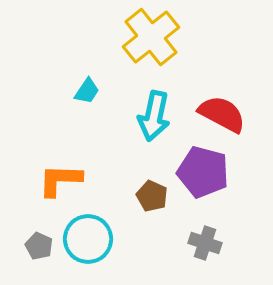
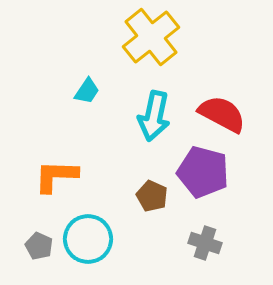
orange L-shape: moved 4 px left, 4 px up
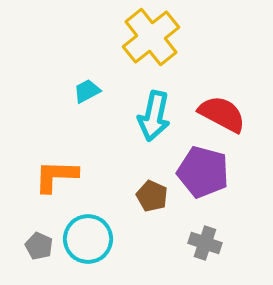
cyan trapezoid: rotated 152 degrees counterclockwise
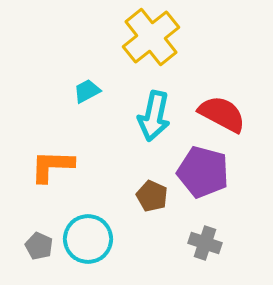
orange L-shape: moved 4 px left, 10 px up
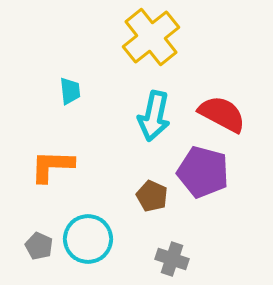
cyan trapezoid: moved 17 px left; rotated 112 degrees clockwise
gray cross: moved 33 px left, 16 px down
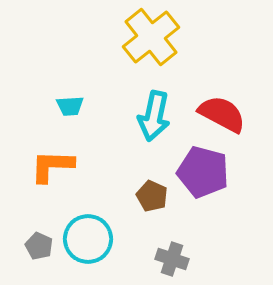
cyan trapezoid: moved 15 px down; rotated 92 degrees clockwise
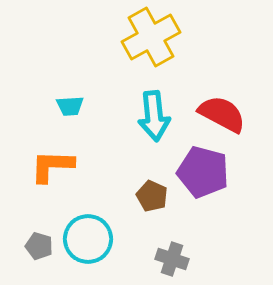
yellow cross: rotated 10 degrees clockwise
cyan arrow: rotated 18 degrees counterclockwise
gray pentagon: rotated 8 degrees counterclockwise
